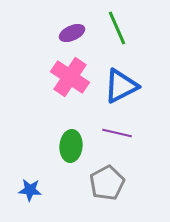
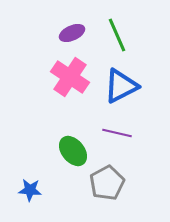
green line: moved 7 px down
green ellipse: moved 2 px right, 5 px down; rotated 44 degrees counterclockwise
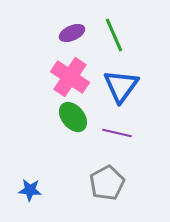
green line: moved 3 px left
blue triangle: rotated 27 degrees counterclockwise
green ellipse: moved 34 px up
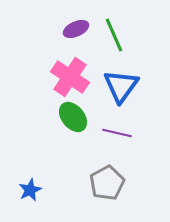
purple ellipse: moved 4 px right, 4 px up
blue star: rotated 30 degrees counterclockwise
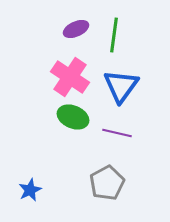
green line: rotated 32 degrees clockwise
green ellipse: rotated 28 degrees counterclockwise
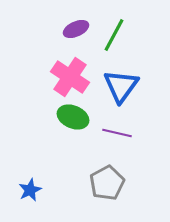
green line: rotated 20 degrees clockwise
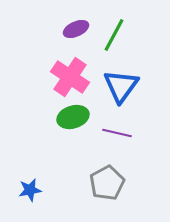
green ellipse: rotated 40 degrees counterclockwise
blue star: rotated 15 degrees clockwise
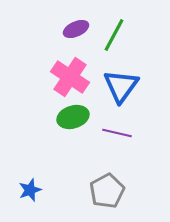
gray pentagon: moved 8 px down
blue star: rotated 10 degrees counterclockwise
